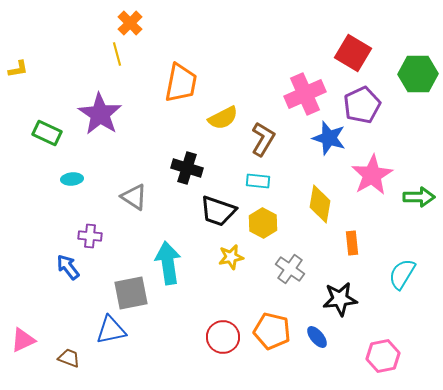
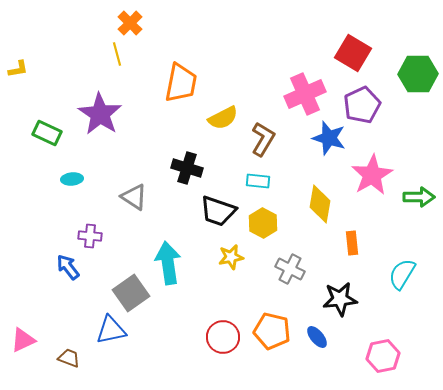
gray cross: rotated 8 degrees counterclockwise
gray square: rotated 24 degrees counterclockwise
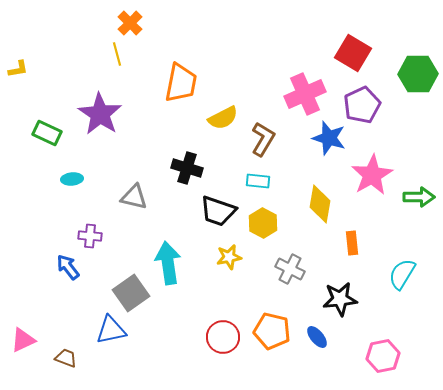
gray triangle: rotated 20 degrees counterclockwise
yellow star: moved 2 px left
brown trapezoid: moved 3 px left
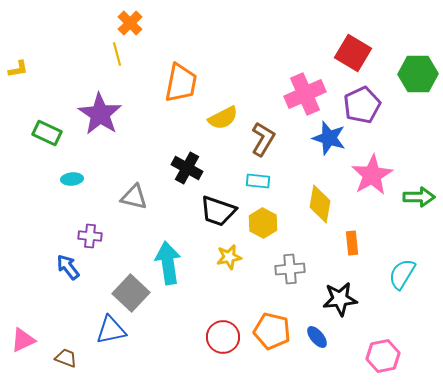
black cross: rotated 12 degrees clockwise
gray cross: rotated 32 degrees counterclockwise
gray square: rotated 12 degrees counterclockwise
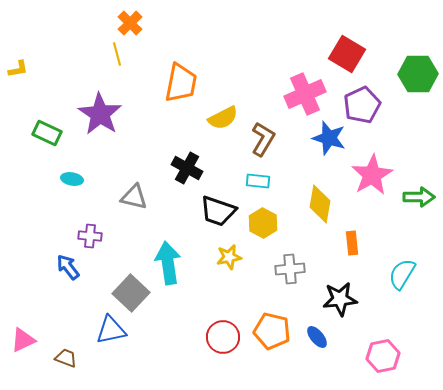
red square: moved 6 px left, 1 px down
cyan ellipse: rotated 15 degrees clockwise
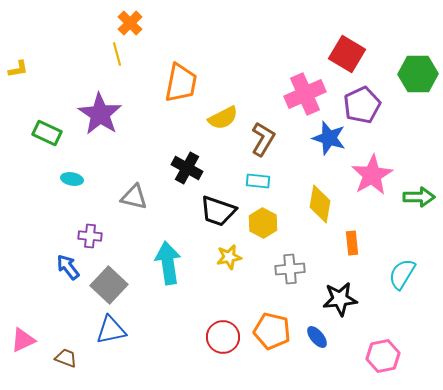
gray square: moved 22 px left, 8 px up
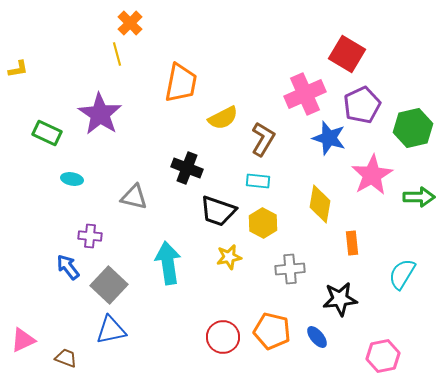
green hexagon: moved 5 px left, 54 px down; rotated 12 degrees counterclockwise
black cross: rotated 8 degrees counterclockwise
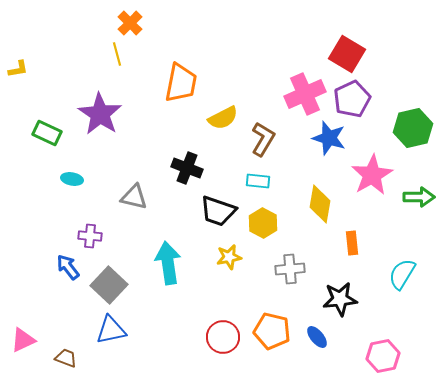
purple pentagon: moved 10 px left, 6 px up
